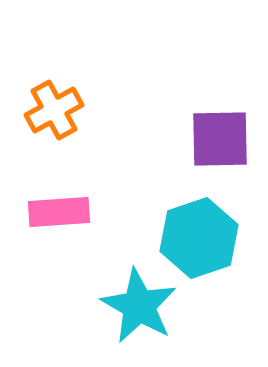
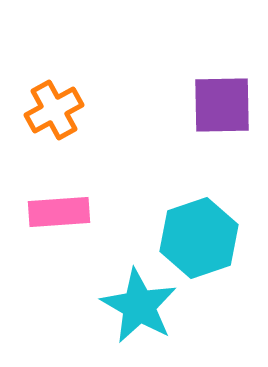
purple square: moved 2 px right, 34 px up
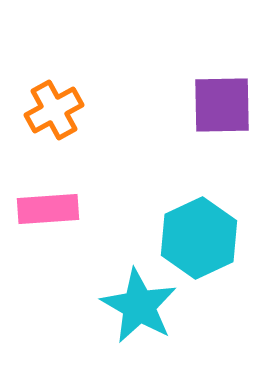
pink rectangle: moved 11 px left, 3 px up
cyan hexagon: rotated 6 degrees counterclockwise
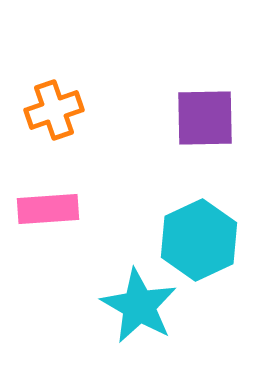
purple square: moved 17 px left, 13 px down
orange cross: rotated 10 degrees clockwise
cyan hexagon: moved 2 px down
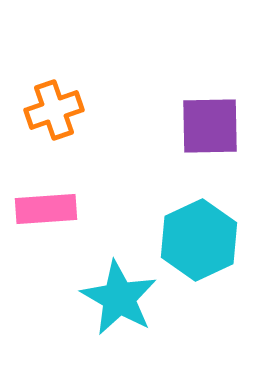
purple square: moved 5 px right, 8 px down
pink rectangle: moved 2 px left
cyan star: moved 20 px left, 8 px up
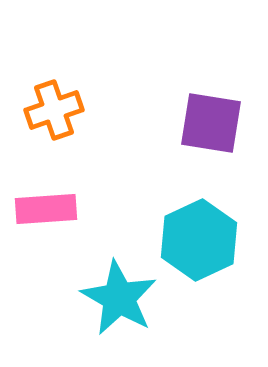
purple square: moved 1 px right, 3 px up; rotated 10 degrees clockwise
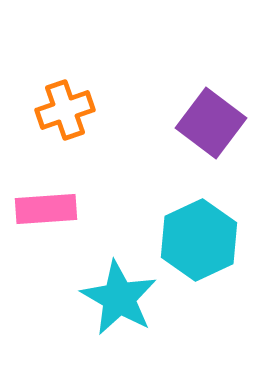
orange cross: moved 11 px right
purple square: rotated 28 degrees clockwise
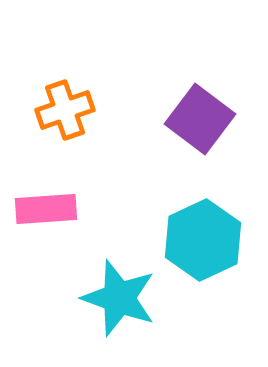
purple square: moved 11 px left, 4 px up
cyan hexagon: moved 4 px right
cyan star: rotated 10 degrees counterclockwise
